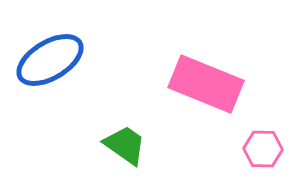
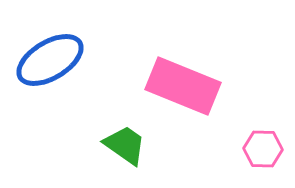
pink rectangle: moved 23 px left, 2 px down
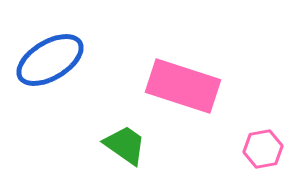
pink rectangle: rotated 4 degrees counterclockwise
pink hexagon: rotated 12 degrees counterclockwise
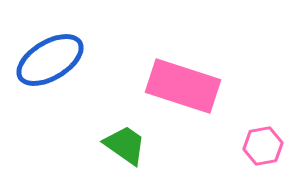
pink hexagon: moved 3 px up
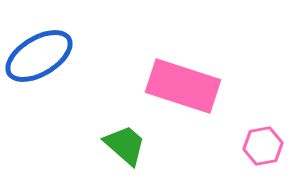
blue ellipse: moved 11 px left, 4 px up
green trapezoid: rotated 6 degrees clockwise
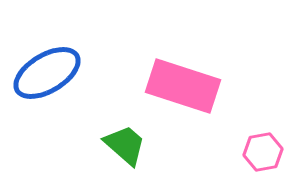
blue ellipse: moved 8 px right, 17 px down
pink hexagon: moved 6 px down
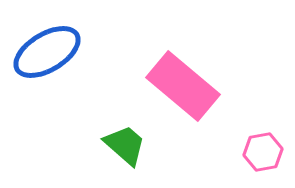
blue ellipse: moved 21 px up
pink rectangle: rotated 22 degrees clockwise
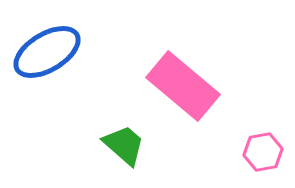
green trapezoid: moved 1 px left
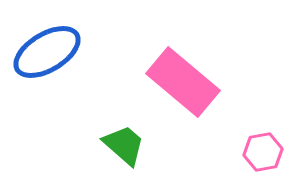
pink rectangle: moved 4 px up
